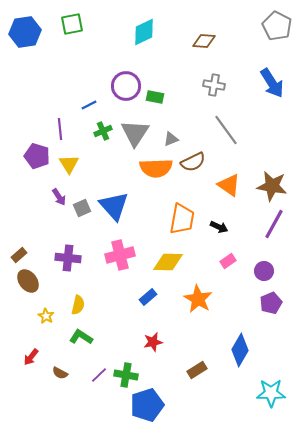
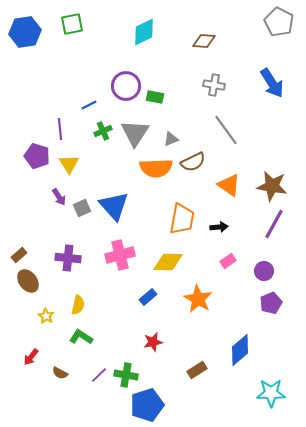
gray pentagon at (277, 26): moved 2 px right, 4 px up
black arrow at (219, 227): rotated 30 degrees counterclockwise
blue diamond at (240, 350): rotated 20 degrees clockwise
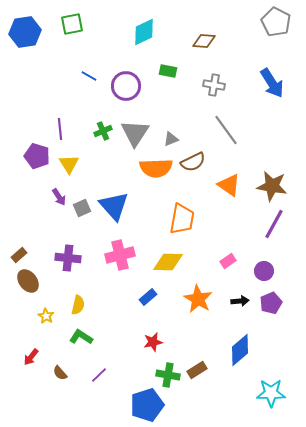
gray pentagon at (279, 22): moved 3 px left
green rectangle at (155, 97): moved 13 px right, 26 px up
blue line at (89, 105): moved 29 px up; rotated 56 degrees clockwise
black arrow at (219, 227): moved 21 px right, 74 px down
brown semicircle at (60, 373): rotated 21 degrees clockwise
green cross at (126, 375): moved 42 px right
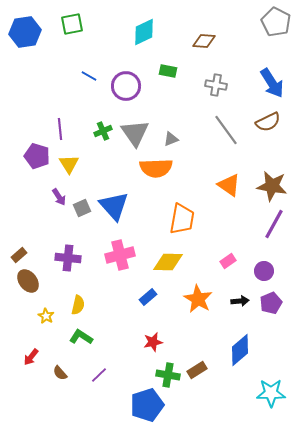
gray cross at (214, 85): moved 2 px right
gray triangle at (135, 133): rotated 8 degrees counterclockwise
brown semicircle at (193, 162): moved 75 px right, 40 px up
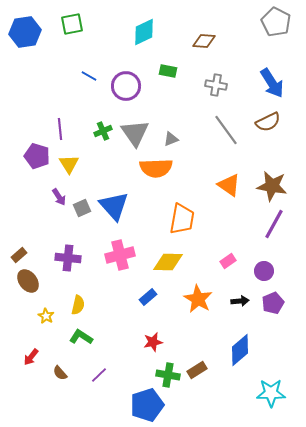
purple pentagon at (271, 303): moved 2 px right
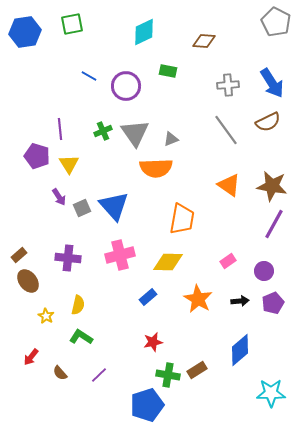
gray cross at (216, 85): moved 12 px right; rotated 15 degrees counterclockwise
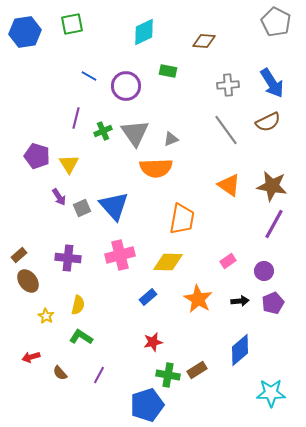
purple line at (60, 129): moved 16 px right, 11 px up; rotated 20 degrees clockwise
red arrow at (31, 357): rotated 36 degrees clockwise
purple line at (99, 375): rotated 18 degrees counterclockwise
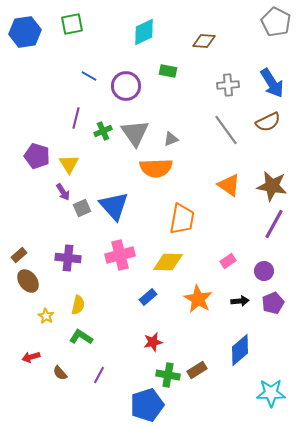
purple arrow at (59, 197): moved 4 px right, 5 px up
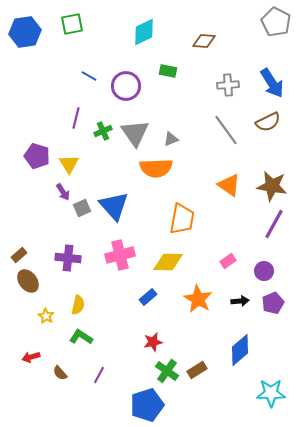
green cross at (168, 375): moved 1 px left, 4 px up; rotated 25 degrees clockwise
